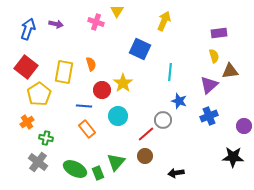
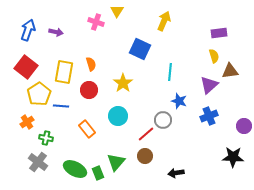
purple arrow: moved 8 px down
blue arrow: moved 1 px down
red circle: moved 13 px left
blue line: moved 23 px left
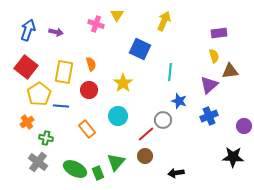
yellow triangle: moved 4 px down
pink cross: moved 2 px down
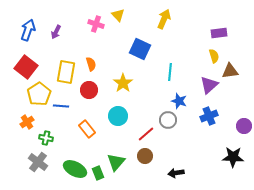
yellow triangle: moved 1 px right; rotated 16 degrees counterclockwise
yellow arrow: moved 2 px up
purple arrow: rotated 104 degrees clockwise
yellow rectangle: moved 2 px right
gray circle: moved 5 px right
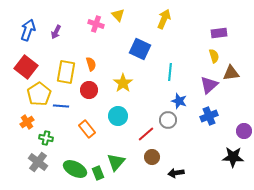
brown triangle: moved 1 px right, 2 px down
purple circle: moved 5 px down
brown circle: moved 7 px right, 1 px down
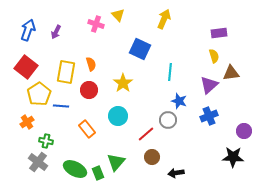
green cross: moved 3 px down
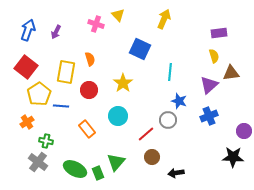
orange semicircle: moved 1 px left, 5 px up
